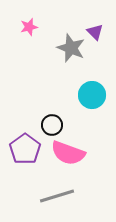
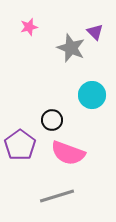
black circle: moved 5 px up
purple pentagon: moved 5 px left, 4 px up
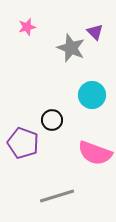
pink star: moved 2 px left
purple pentagon: moved 3 px right, 2 px up; rotated 16 degrees counterclockwise
pink semicircle: moved 27 px right
